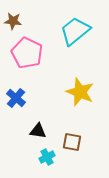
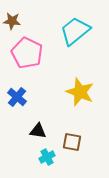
brown star: moved 1 px left
blue cross: moved 1 px right, 1 px up
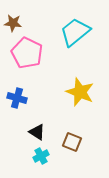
brown star: moved 1 px right, 2 px down
cyan trapezoid: moved 1 px down
blue cross: moved 1 px down; rotated 24 degrees counterclockwise
black triangle: moved 1 px left, 1 px down; rotated 24 degrees clockwise
brown square: rotated 12 degrees clockwise
cyan cross: moved 6 px left, 1 px up
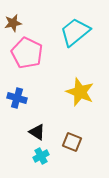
brown star: rotated 18 degrees counterclockwise
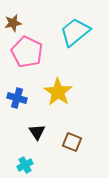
pink pentagon: moved 1 px up
yellow star: moved 22 px left; rotated 12 degrees clockwise
black triangle: rotated 24 degrees clockwise
cyan cross: moved 16 px left, 9 px down
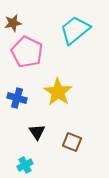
cyan trapezoid: moved 2 px up
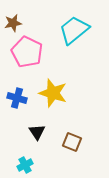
cyan trapezoid: moved 1 px left
yellow star: moved 5 px left, 1 px down; rotated 16 degrees counterclockwise
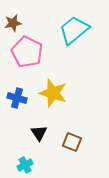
black triangle: moved 2 px right, 1 px down
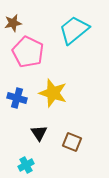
pink pentagon: moved 1 px right
cyan cross: moved 1 px right
